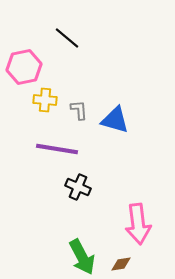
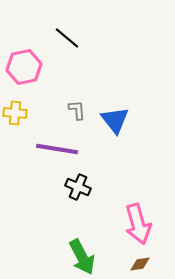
yellow cross: moved 30 px left, 13 px down
gray L-shape: moved 2 px left
blue triangle: rotated 36 degrees clockwise
pink arrow: rotated 9 degrees counterclockwise
brown diamond: moved 19 px right
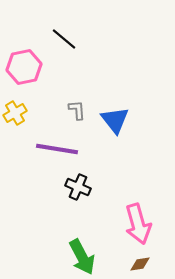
black line: moved 3 px left, 1 px down
yellow cross: rotated 35 degrees counterclockwise
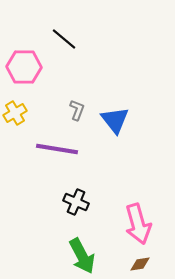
pink hexagon: rotated 12 degrees clockwise
gray L-shape: rotated 25 degrees clockwise
black cross: moved 2 px left, 15 px down
green arrow: moved 1 px up
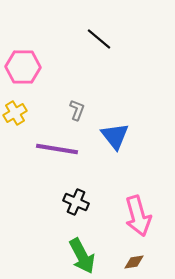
black line: moved 35 px right
pink hexagon: moved 1 px left
blue triangle: moved 16 px down
pink arrow: moved 8 px up
brown diamond: moved 6 px left, 2 px up
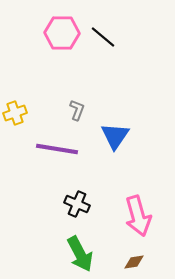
black line: moved 4 px right, 2 px up
pink hexagon: moved 39 px right, 34 px up
yellow cross: rotated 10 degrees clockwise
blue triangle: rotated 12 degrees clockwise
black cross: moved 1 px right, 2 px down
green arrow: moved 2 px left, 2 px up
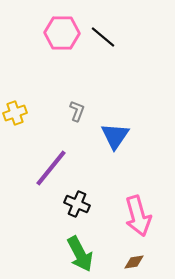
gray L-shape: moved 1 px down
purple line: moved 6 px left, 19 px down; rotated 60 degrees counterclockwise
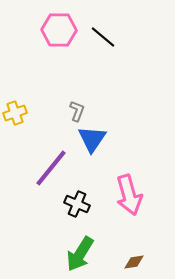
pink hexagon: moved 3 px left, 3 px up
blue triangle: moved 23 px left, 3 px down
pink arrow: moved 9 px left, 21 px up
green arrow: rotated 60 degrees clockwise
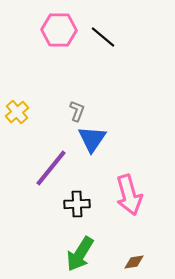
yellow cross: moved 2 px right, 1 px up; rotated 20 degrees counterclockwise
black cross: rotated 25 degrees counterclockwise
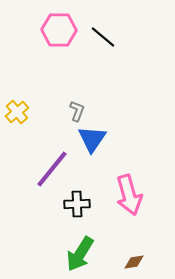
purple line: moved 1 px right, 1 px down
